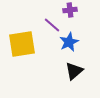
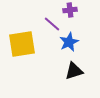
purple line: moved 1 px up
black triangle: rotated 24 degrees clockwise
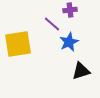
yellow square: moved 4 px left
black triangle: moved 7 px right
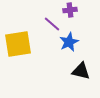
black triangle: rotated 30 degrees clockwise
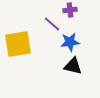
blue star: moved 1 px right; rotated 18 degrees clockwise
black triangle: moved 8 px left, 5 px up
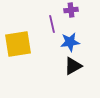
purple cross: moved 1 px right
purple line: rotated 36 degrees clockwise
black triangle: rotated 42 degrees counterclockwise
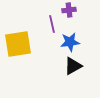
purple cross: moved 2 px left
